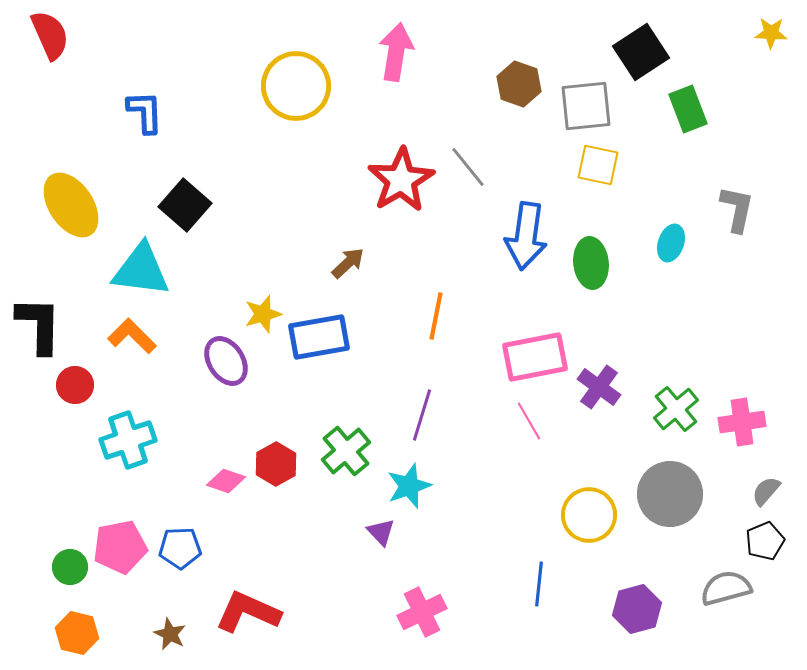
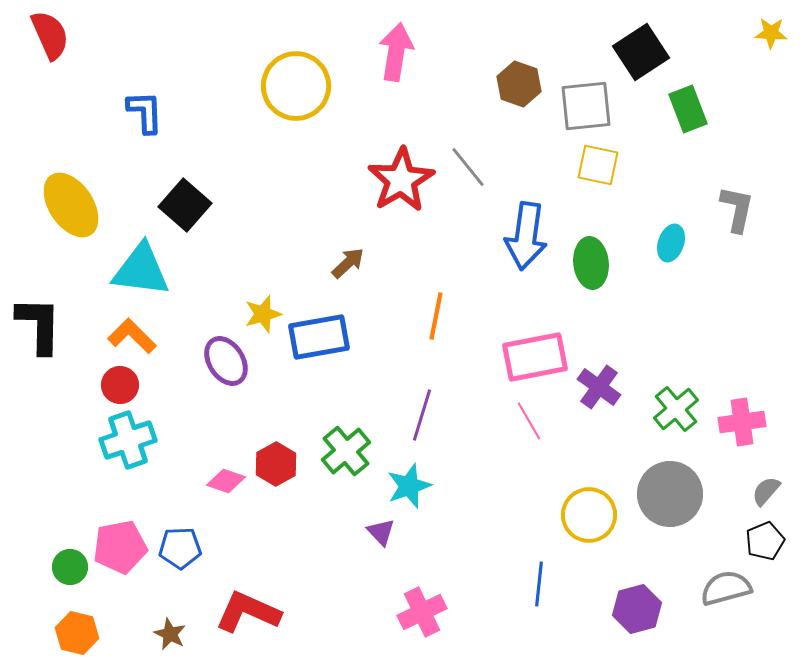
red circle at (75, 385): moved 45 px right
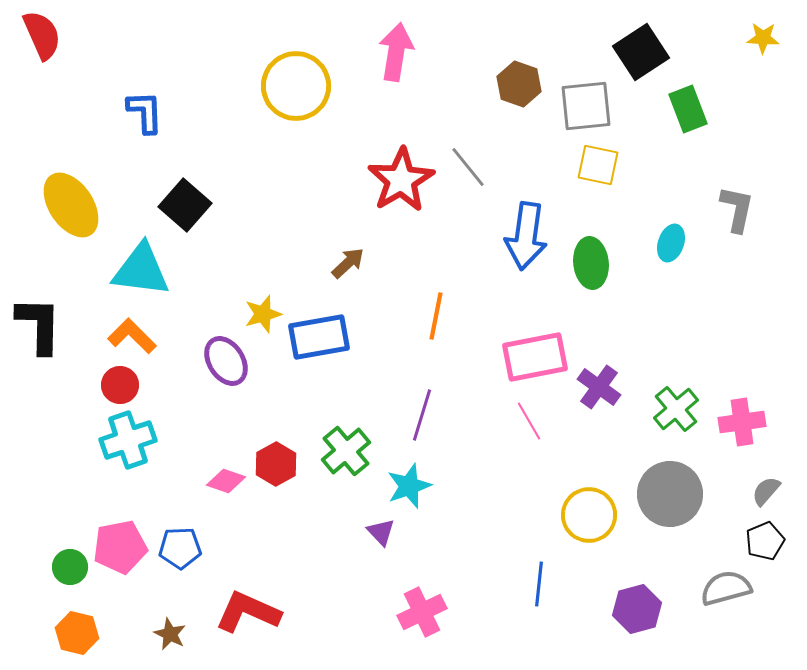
yellow star at (771, 33): moved 8 px left, 5 px down
red semicircle at (50, 35): moved 8 px left
